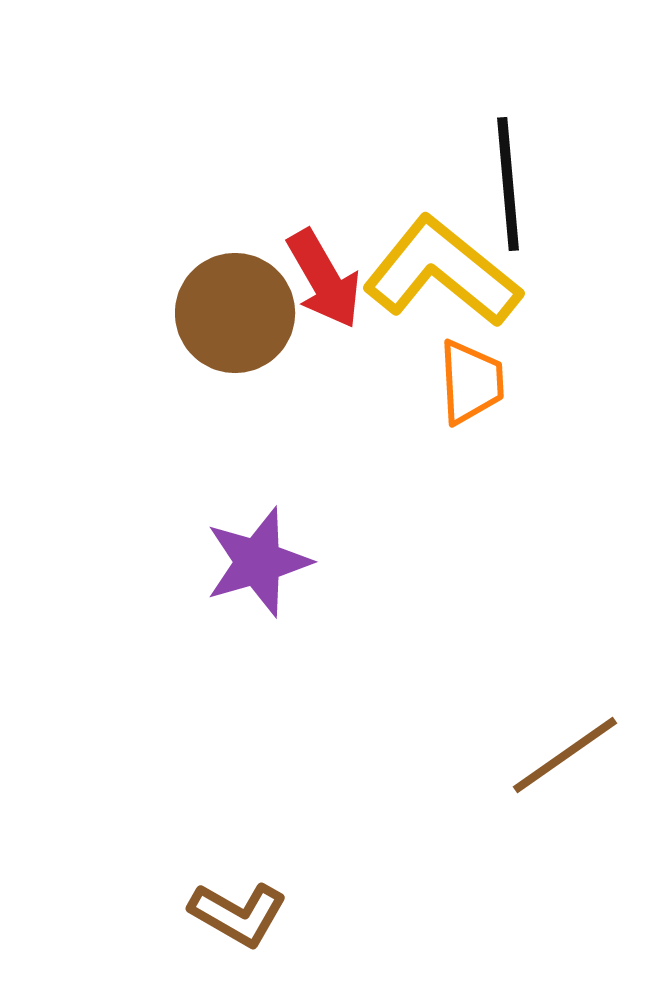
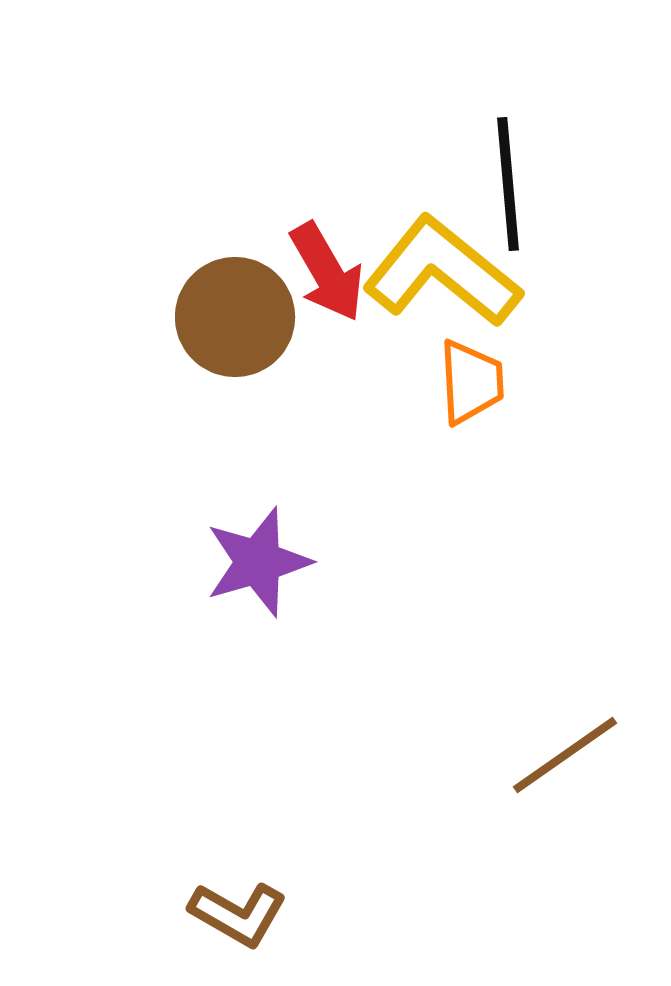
red arrow: moved 3 px right, 7 px up
brown circle: moved 4 px down
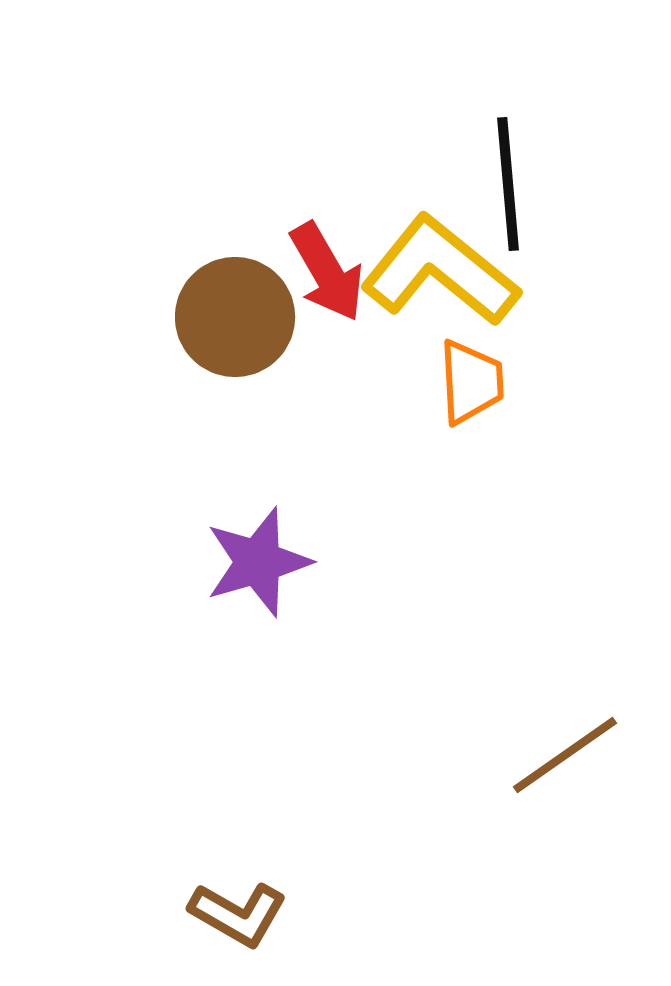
yellow L-shape: moved 2 px left, 1 px up
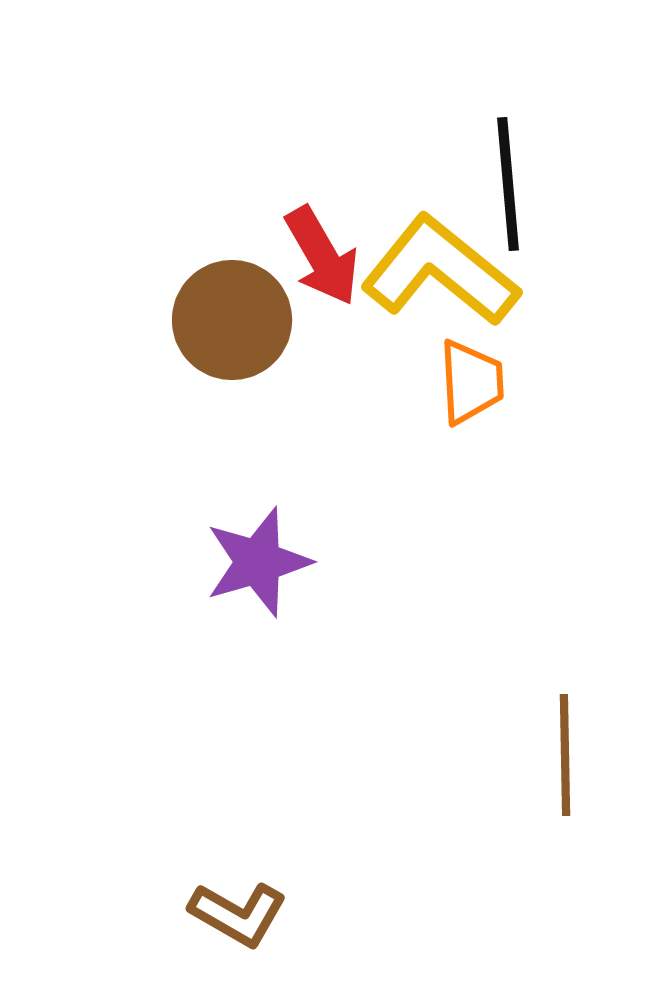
red arrow: moved 5 px left, 16 px up
brown circle: moved 3 px left, 3 px down
brown line: rotated 56 degrees counterclockwise
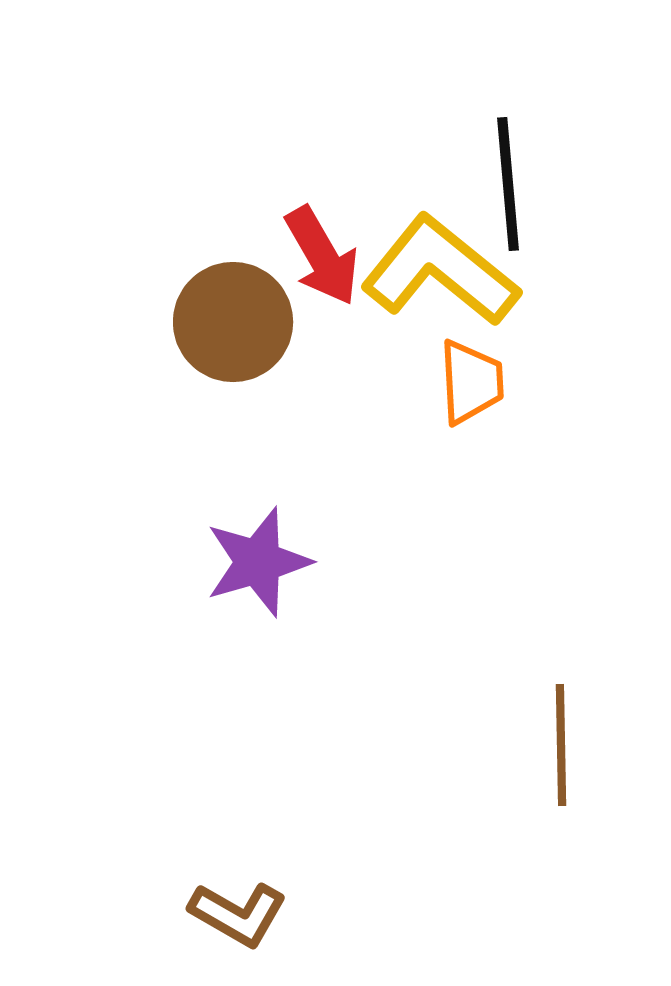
brown circle: moved 1 px right, 2 px down
brown line: moved 4 px left, 10 px up
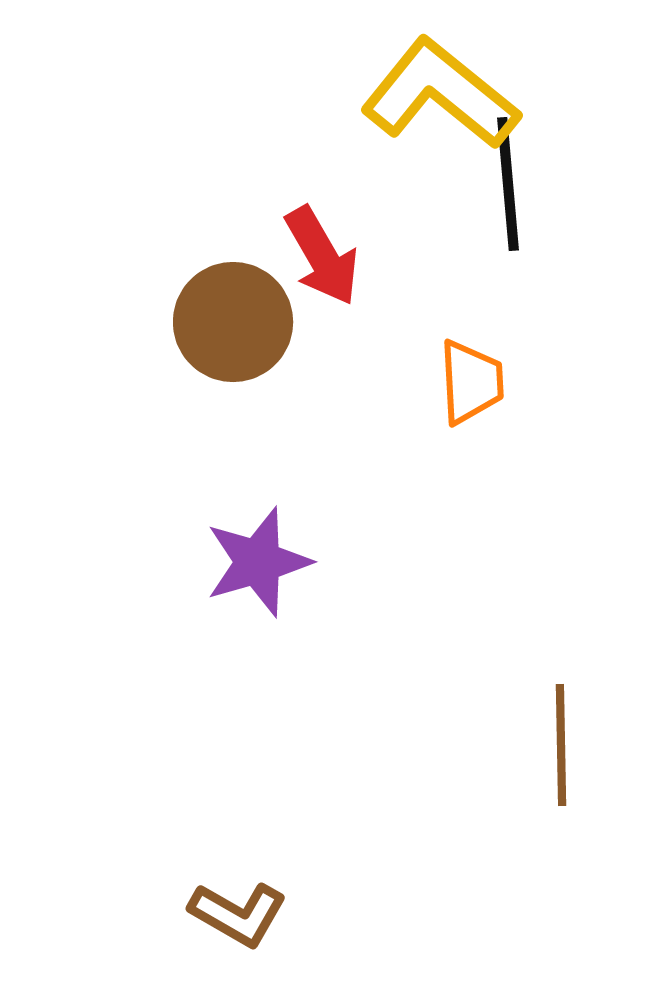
yellow L-shape: moved 177 px up
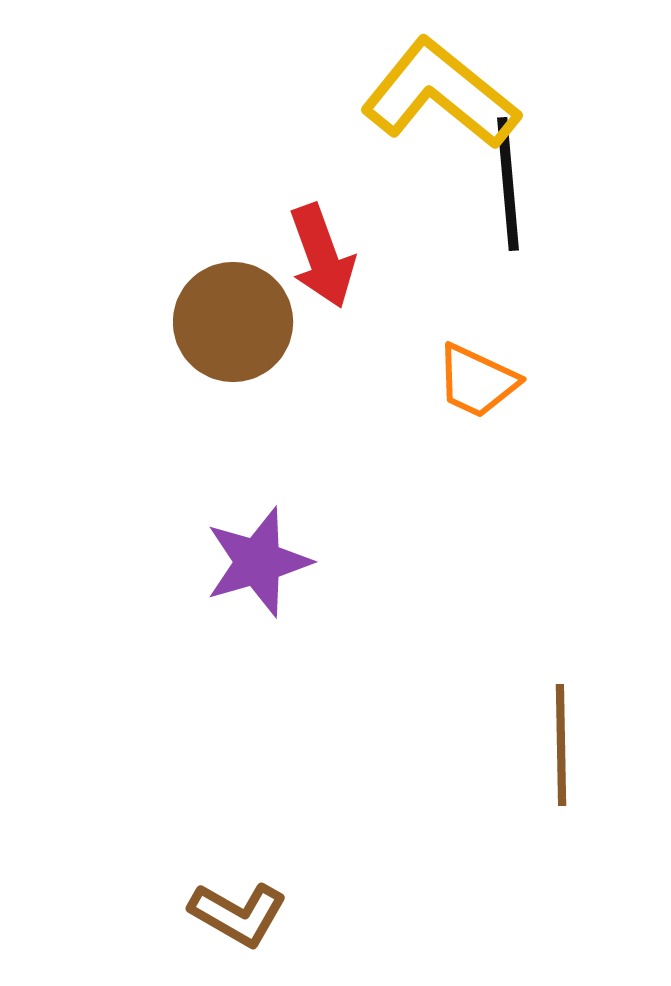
red arrow: rotated 10 degrees clockwise
orange trapezoid: moved 6 px right, 1 px up; rotated 118 degrees clockwise
